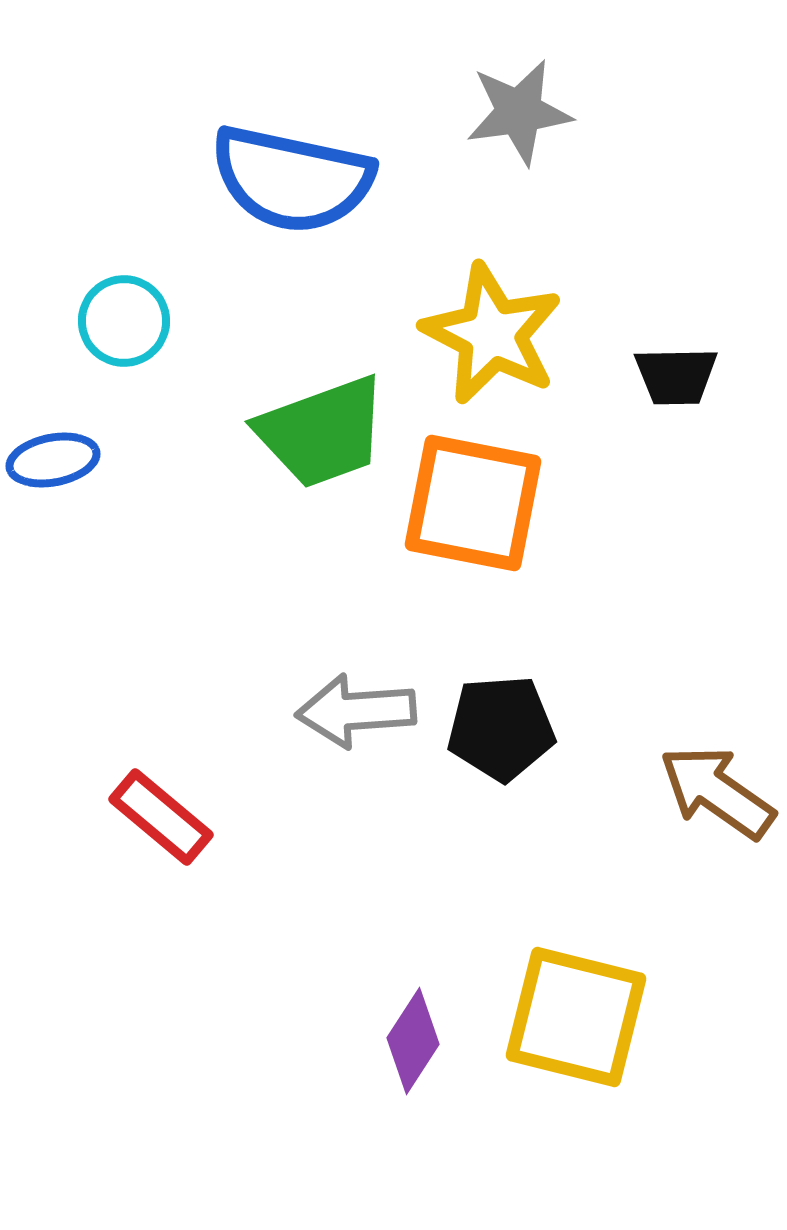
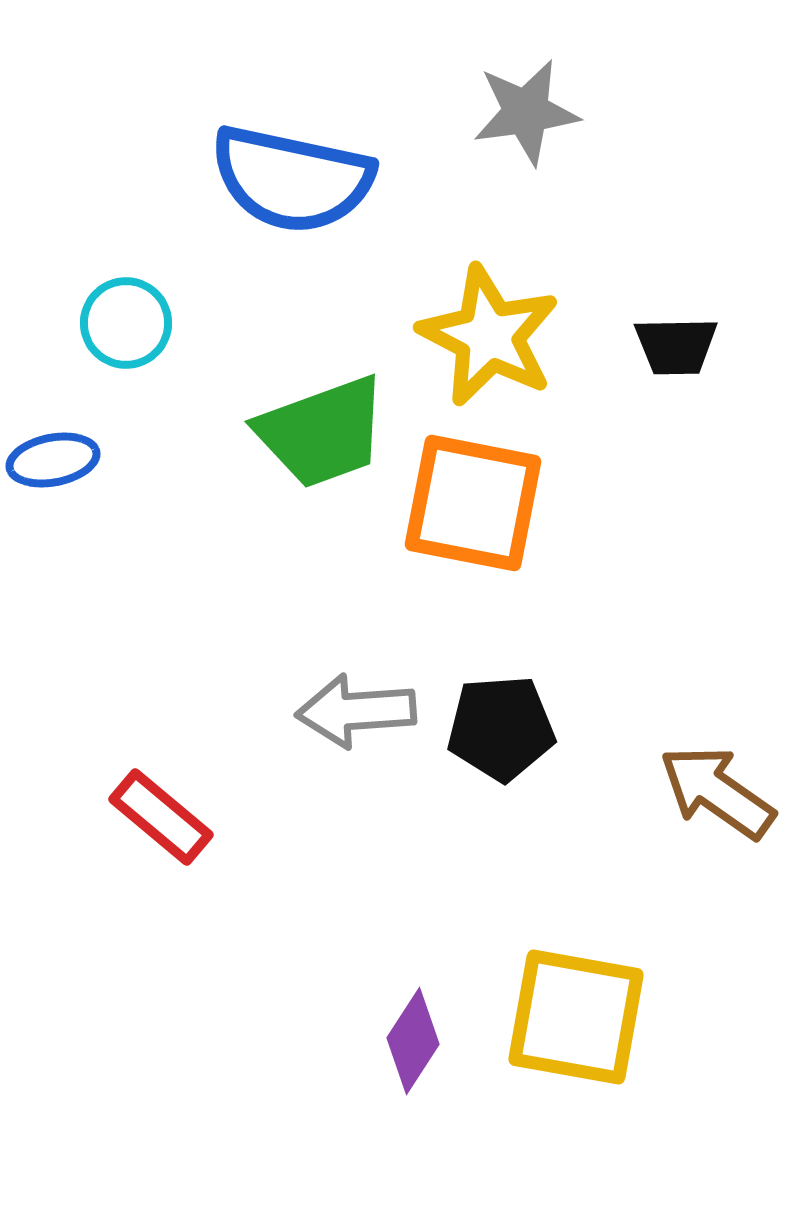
gray star: moved 7 px right
cyan circle: moved 2 px right, 2 px down
yellow star: moved 3 px left, 2 px down
black trapezoid: moved 30 px up
yellow square: rotated 4 degrees counterclockwise
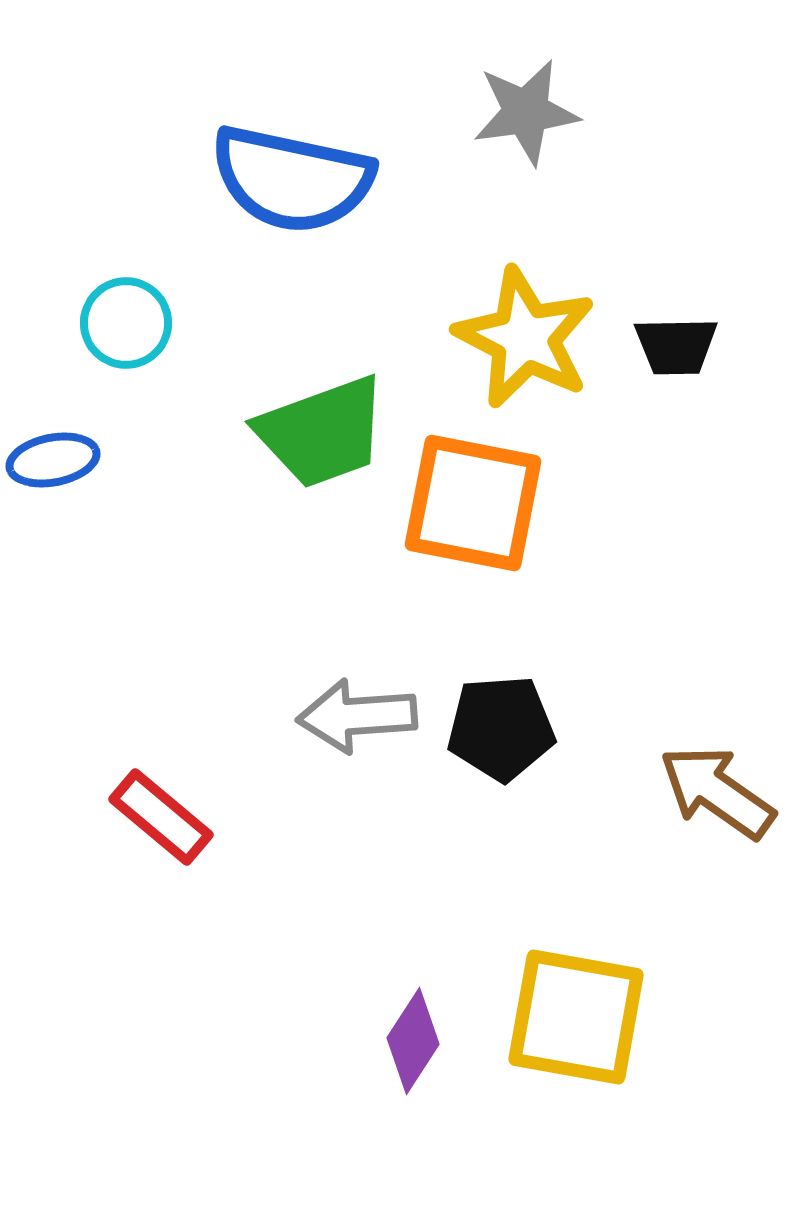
yellow star: moved 36 px right, 2 px down
gray arrow: moved 1 px right, 5 px down
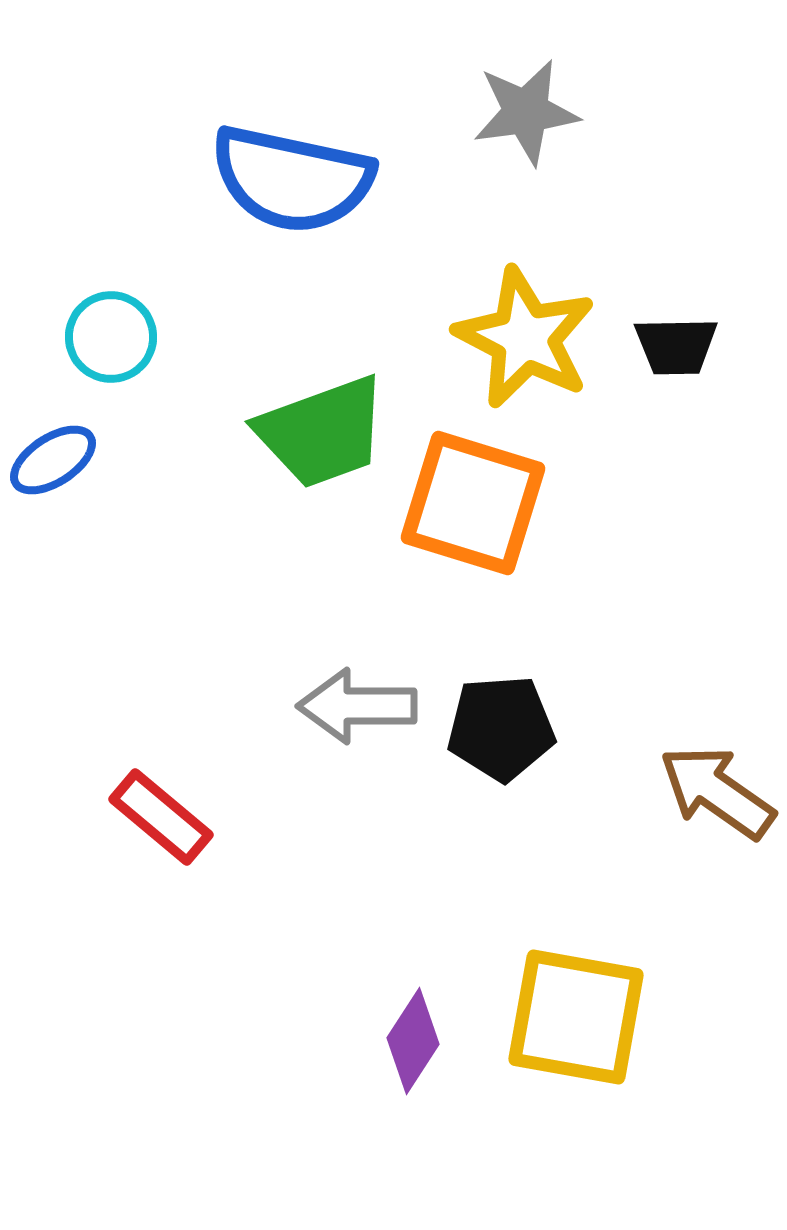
cyan circle: moved 15 px left, 14 px down
blue ellipse: rotated 22 degrees counterclockwise
orange square: rotated 6 degrees clockwise
gray arrow: moved 10 px up; rotated 4 degrees clockwise
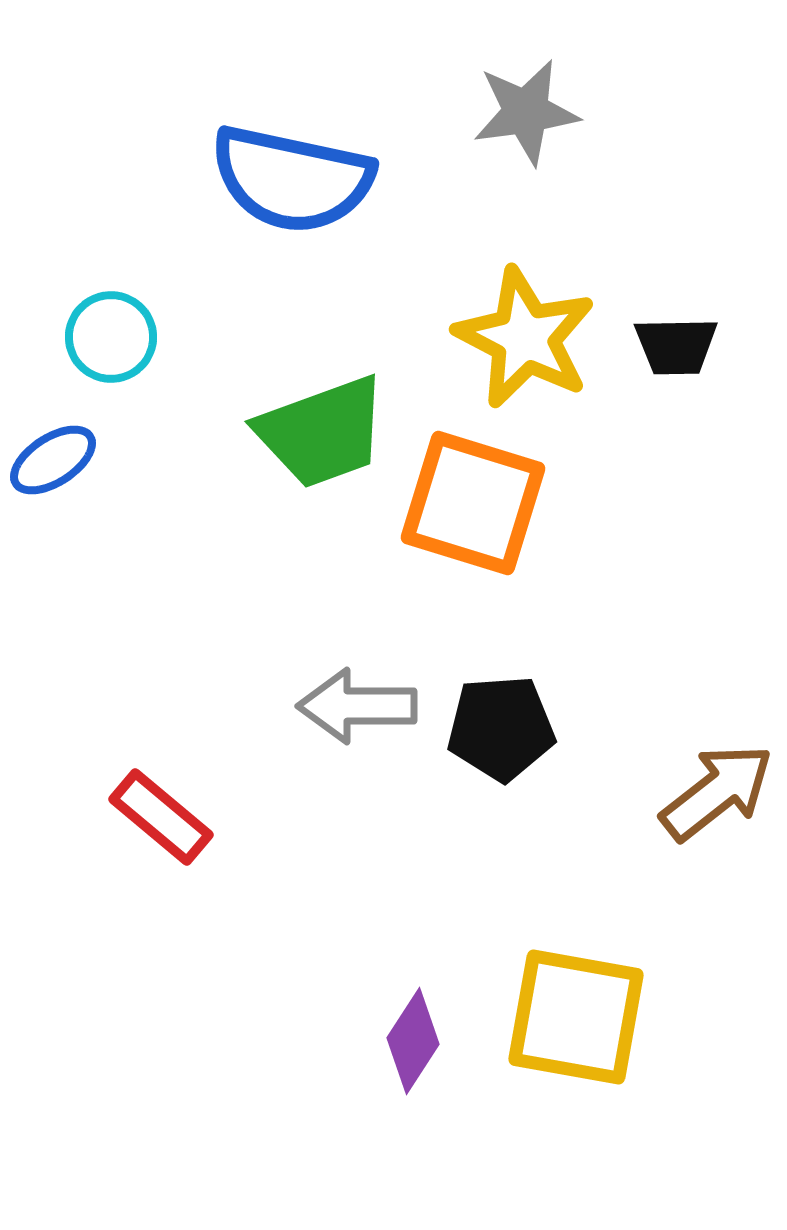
brown arrow: rotated 107 degrees clockwise
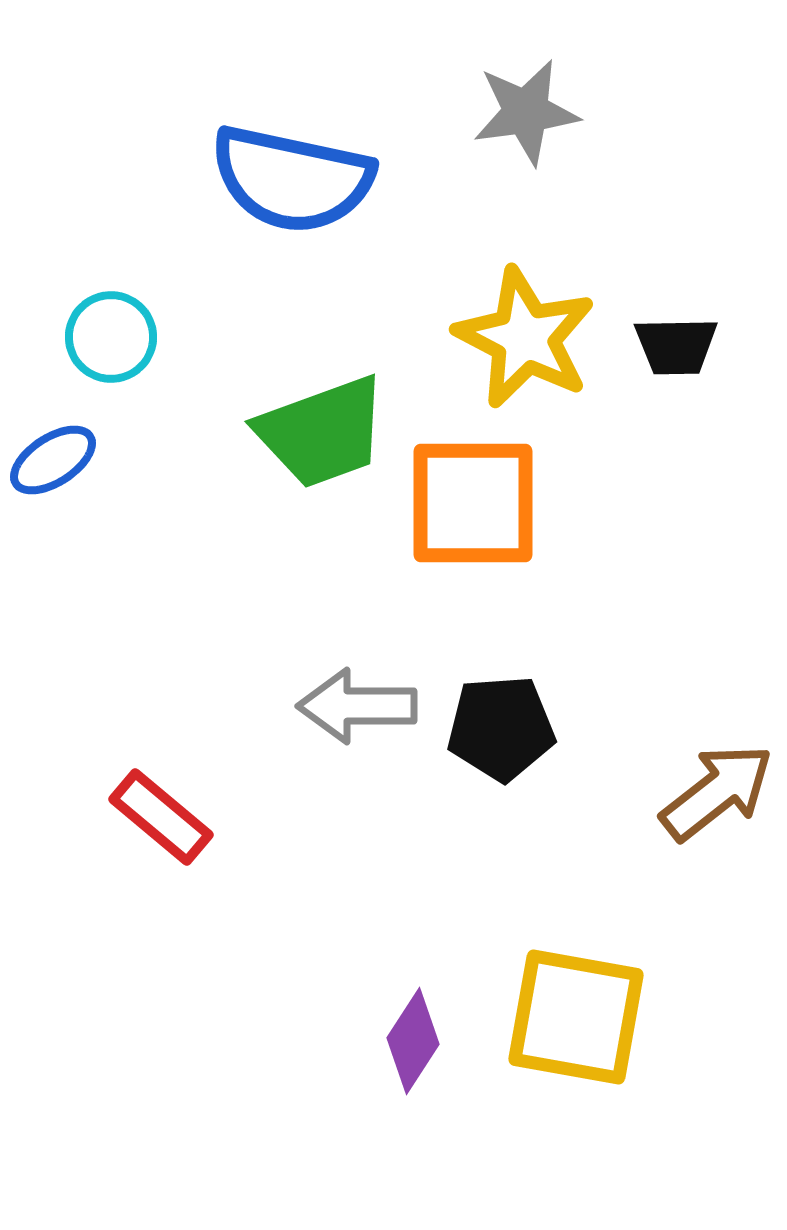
orange square: rotated 17 degrees counterclockwise
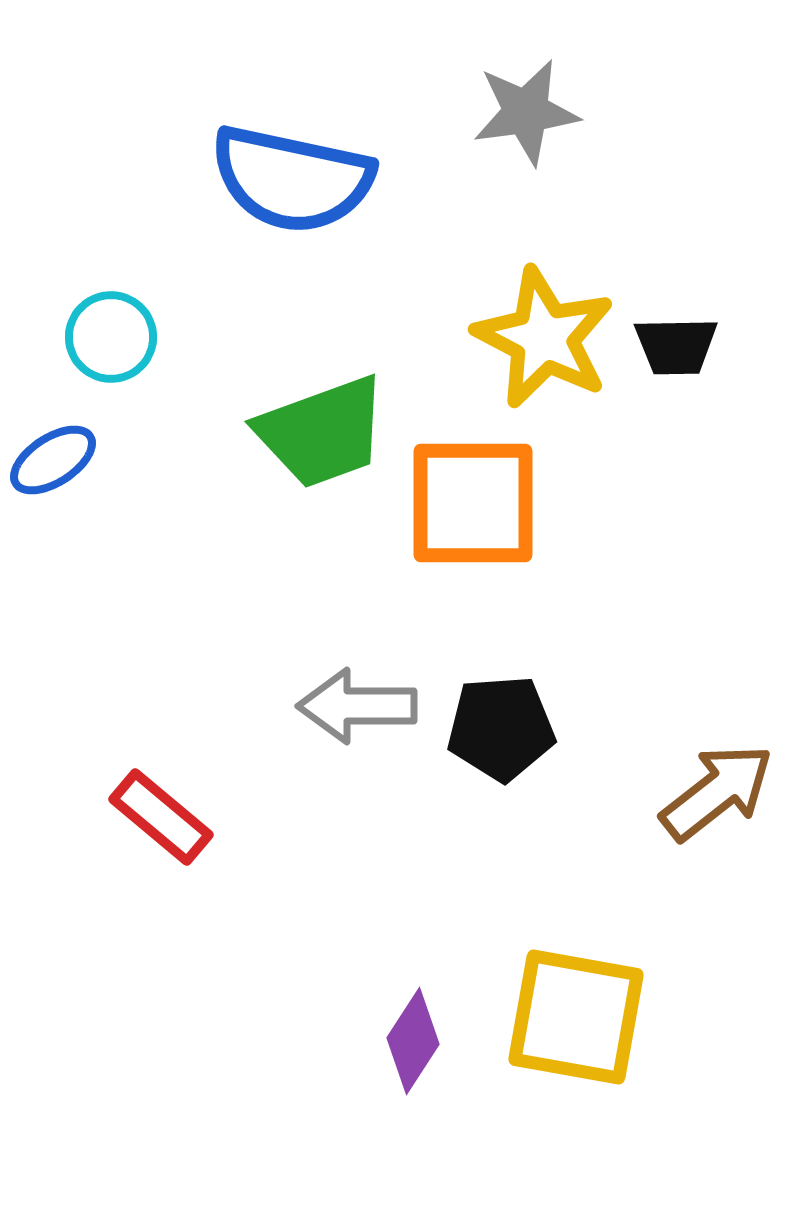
yellow star: moved 19 px right
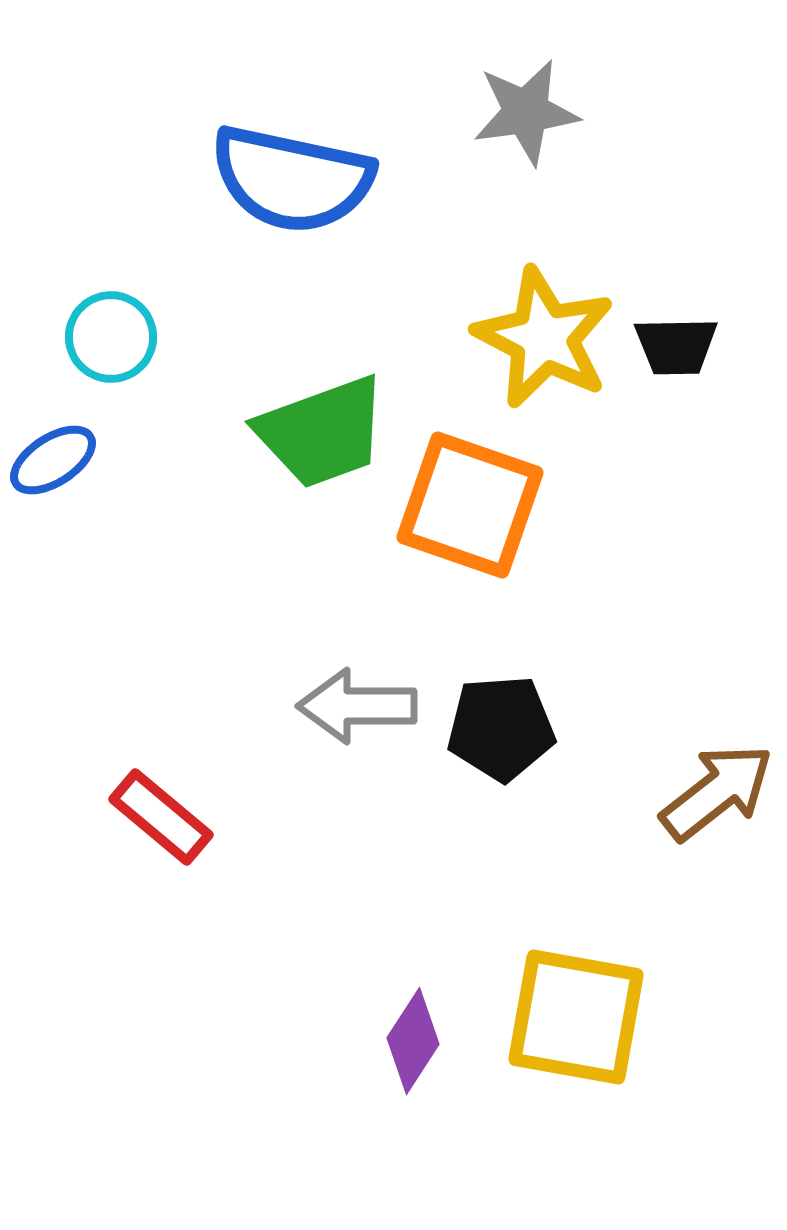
orange square: moved 3 px left, 2 px down; rotated 19 degrees clockwise
